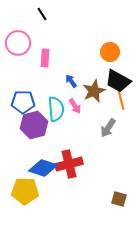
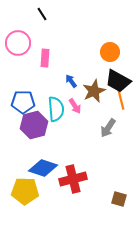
red cross: moved 4 px right, 15 px down
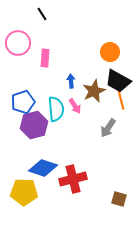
blue arrow: rotated 32 degrees clockwise
blue pentagon: rotated 20 degrees counterclockwise
yellow pentagon: moved 1 px left, 1 px down
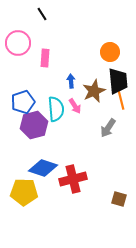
black trapezoid: rotated 124 degrees counterclockwise
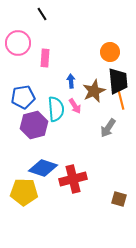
blue pentagon: moved 5 px up; rotated 10 degrees clockwise
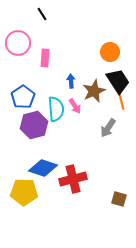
black trapezoid: rotated 28 degrees counterclockwise
blue pentagon: rotated 25 degrees counterclockwise
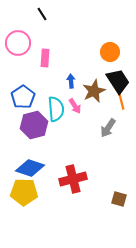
blue diamond: moved 13 px left
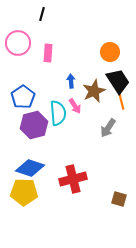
black line: rotated 48 degrees clockwise
pink rectangle: moved 3 px right, 5 px up
cyan semicircle: moved 2 px right, 4 px down
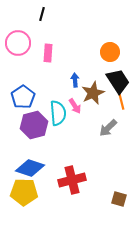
blue arrow: moved 4 px right, 1 px up
brown star: moved 1 px left, 2 px down
gray arrow: rotated 12 degrees clockwise
red cross: moved 1 px left, 1 px down
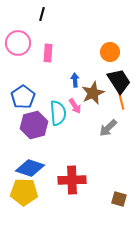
black trapezoid: moved 1 px right
red cross: rotated 12 degrees clockwise
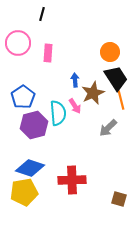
black trapezoid: moved 3 px left, 3 px up
yellow pentagon: rotated 12 degrees counterclockwise
